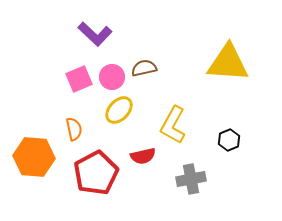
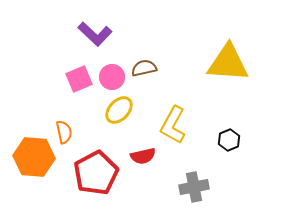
orange semicircle: moved 10 px left, 3 px down
gray cross: moved 3 px right, 8 px down
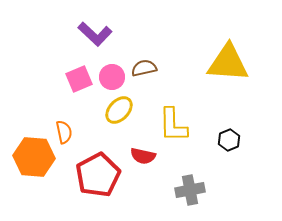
yellow L-shape: rotated 30 degrees counterclockwise
red semicircle: rotated 25 degrees clockwise
red pentagon: moved 2 px right, 2 px down
gray cross: moved 4 px left, 3 px down
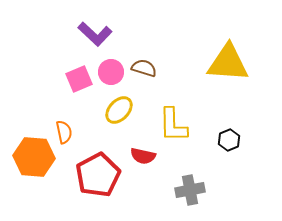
brown semicircle: rotated 30 degrees clockwise
pink circle: moved 1 px left, 5 px up
